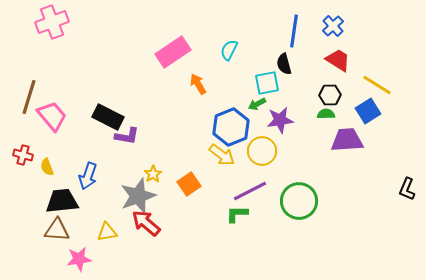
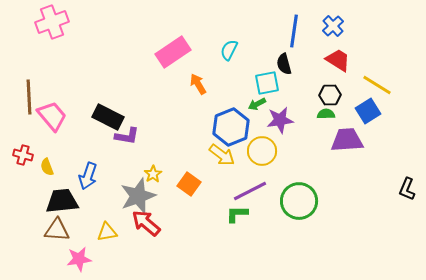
brown line: rotated 20 degrees counterclockwise
orange square: rotated 20 degrees counterclockwise
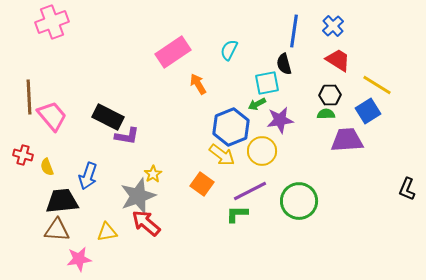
orange square: moved 13 px right
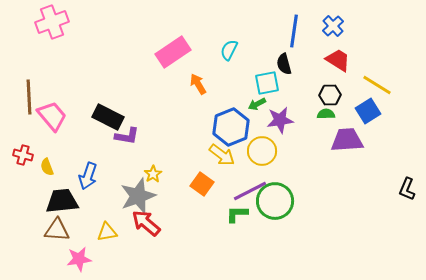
green circle: moved 24 px left
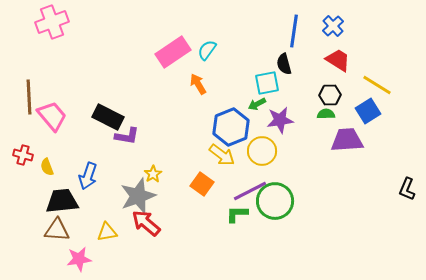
cyan semicircle: moved 22 px left; rotated 10 degrees clockwise
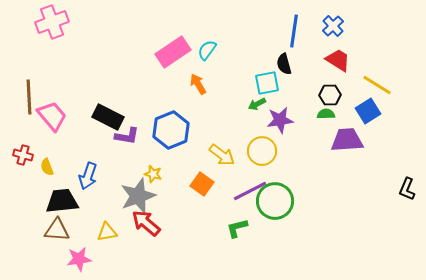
blue hexagon: moved 60 px left, 3 px down
yellow star: rotated 24 degrees counterclockwise
green L-shape: moved 14 px down; rotated 15 degrees counterclockwise
